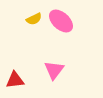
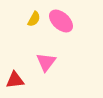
yellow semicircle: rotated 35 degrees counterclockwise
pink triangle: moved 8 px left, 8 px up
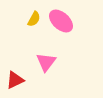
red triangle: rotated 18 degrees counterclockwise
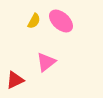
yellow semicircle: moved 2 px down
pink triangle: rotated 15 degrees clockwise
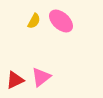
pink triangle: moved 5 px left, 15 px down
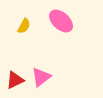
yellow semicircle: moved 10 px left, 5 px down
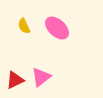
pink ellipse: moved 4 px left, 7 px down
yellow semicircle: rotated 126 degrees clockwise
